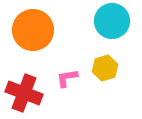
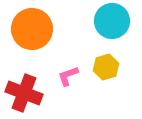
orange circle: moved 1 px left, 1 px up
yellow hexagon: moved 1 px right, 1 px up
pink L-shape: moved 1 px right, 2 px up; rotated 10 degrees counterclockwise
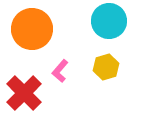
cyan circle: moved 3 px left
pink L-shape: moved 8 px left, 5 px up; rotated 30 degrees counterclockwise
red cross: rotated 24 degrees clockwise
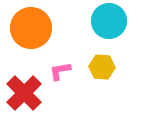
orange circle: moved 1 px left, 1 px up
yellow hexagon: moved 4 px left; rotated 20 degrees clockwise
pink L-shape: rotated 40 degrees clockwise
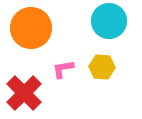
pink L-shape: moved 3 px right, 2 px up
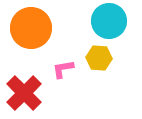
yellow hexagon: moved 3 px left, 9 px up
